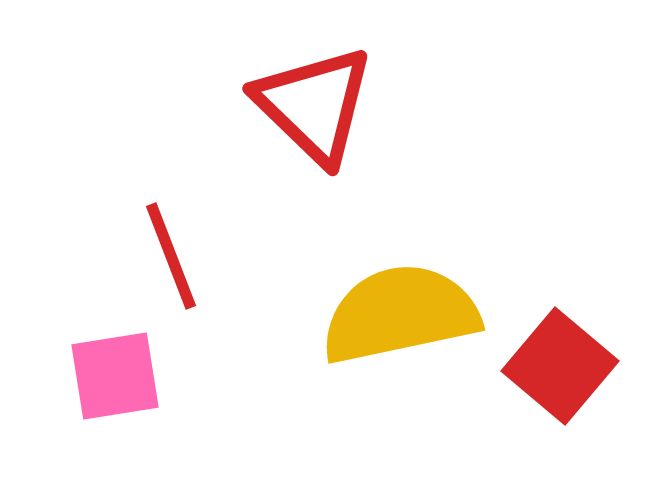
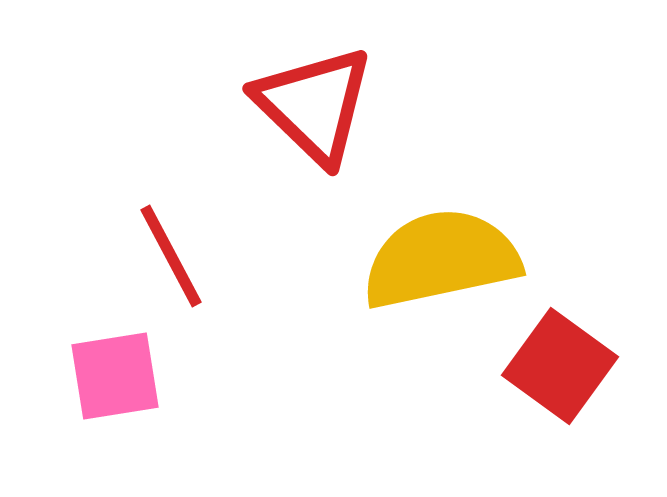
red line: rotated 7 degrees counterclockwise
yellow semicircle: moved 41 px right, 55 px up
red square: rotated 4 degrees counterclockwise
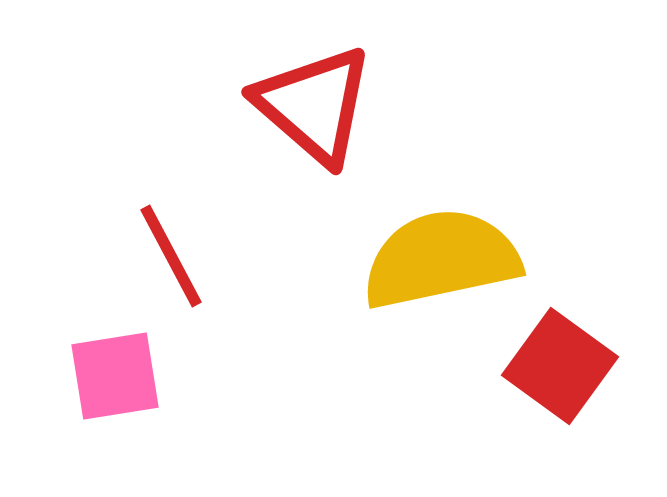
red triangle: rotated 3 degrees counterclockwise
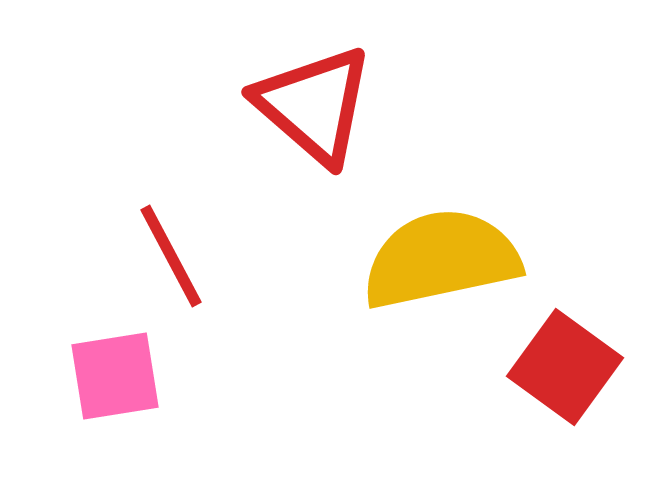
red square: moved 5 px right, 1 px down
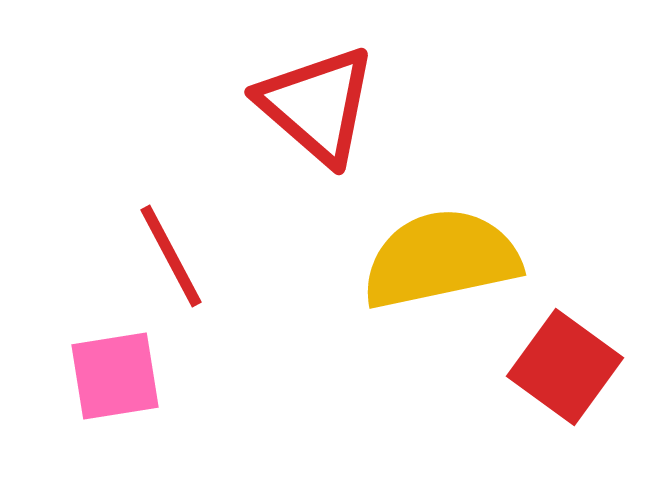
red triangle: moved 3 px right
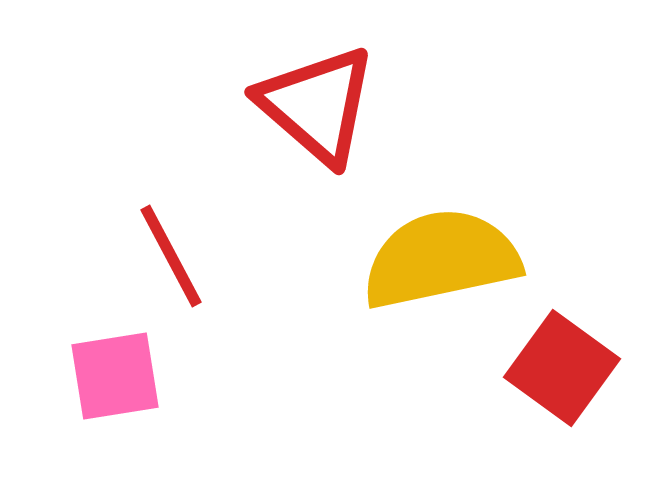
red square: moved 3 px left, 1 px down
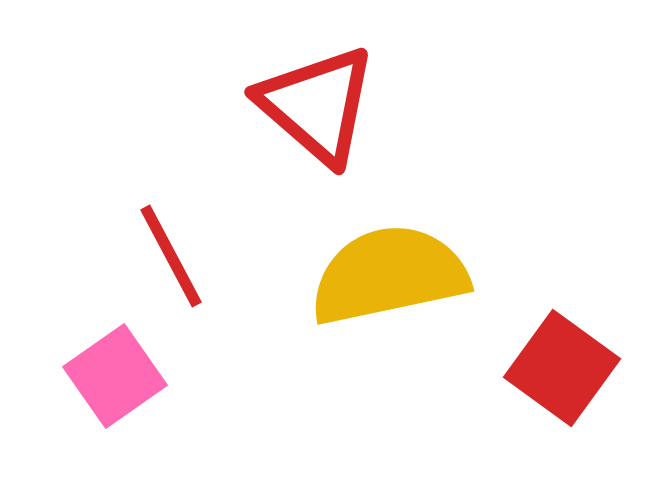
yellow semicircle: moved 52 px left, 16 px down
pink square: rotated 26 degrees counterclockwise
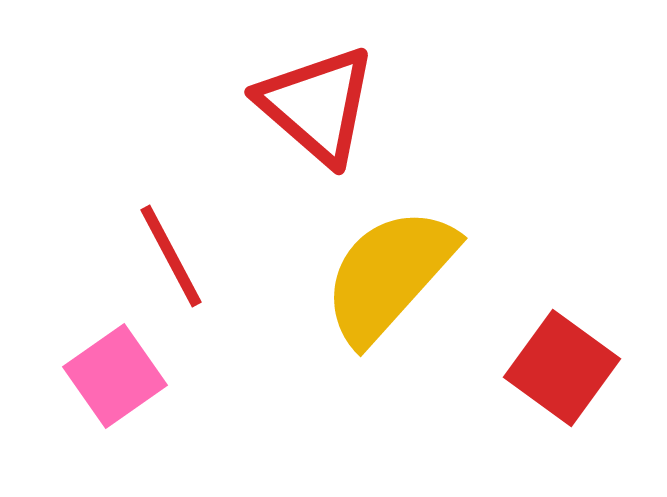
yellow semicircle: rotated 36 degrees counterclockwise
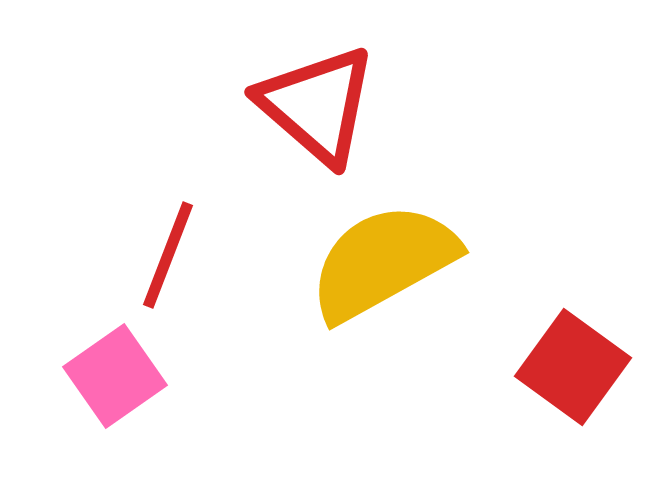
red line: moved 3 px left, 1 px up; rotated 49 degrees clockwise
yellow semicircle: moved 6 px left, 13 px up; rotated 19 degrees clockwise
red square: moved 11 px right, 1 px up
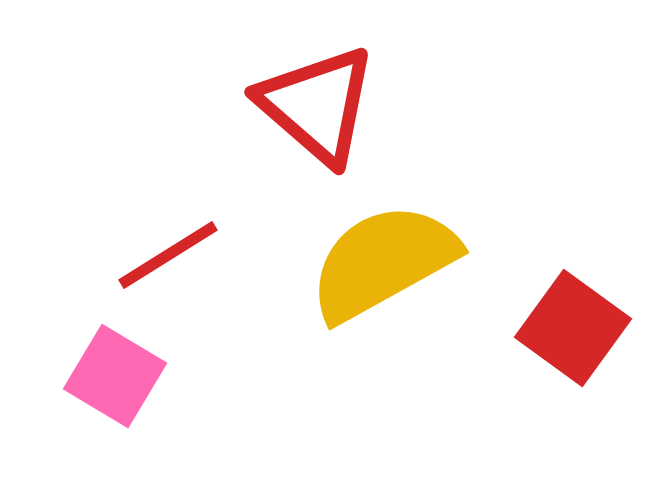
red line: rotated 37 degrees clockwise
red square: moved 39 px up
pink square: rotated 24 degrees counterclockwise
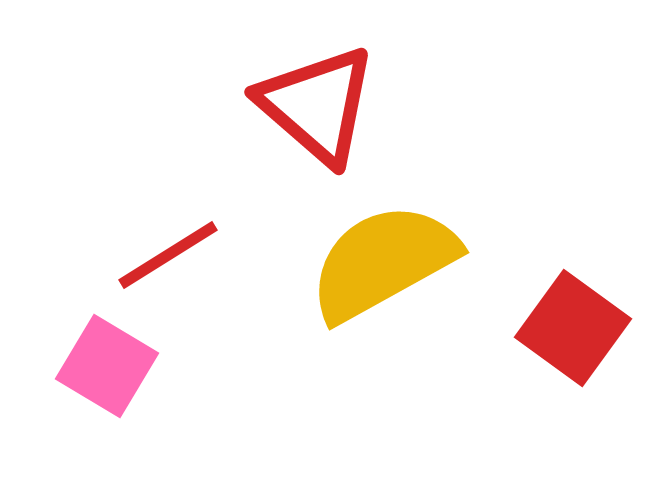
pink square: moved 8 px left, 10 px up
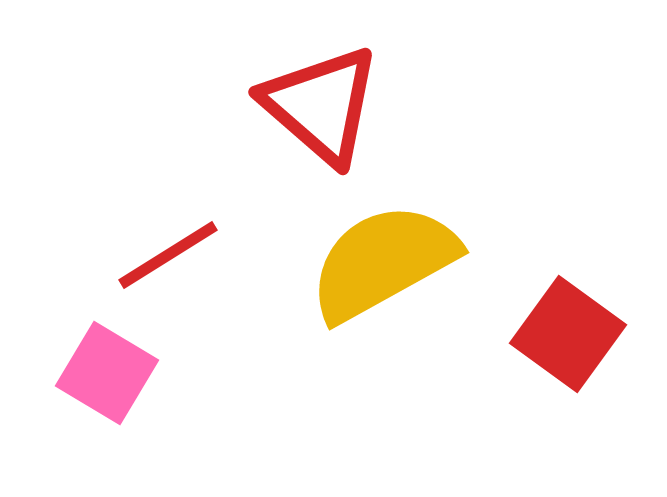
red triangle: moved 4 px right
red square: moved 5 px left, 6 px down
pink square: moved 7 px down
